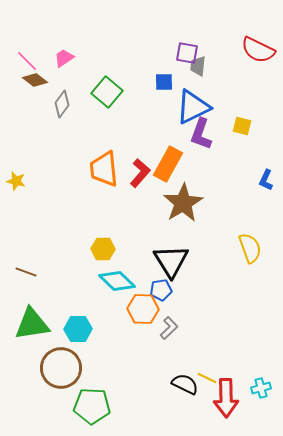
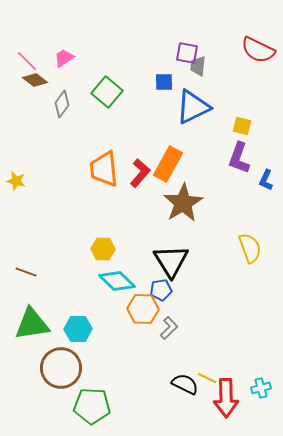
purple L-shape: moved 38 px right, 24 px down
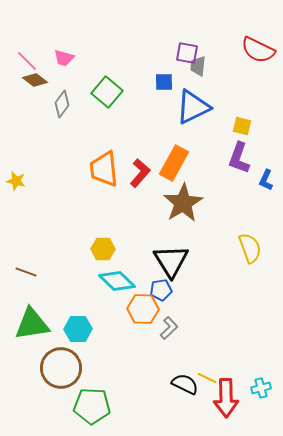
pink trapezoid: rotated 130 degrees counterclockwise
orange rectangle: moved 6 px right, 1 px up
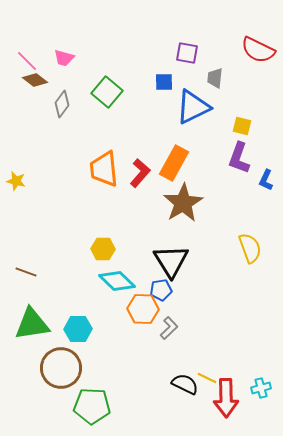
gray trapezoid: moved 17 px right, 12 px down
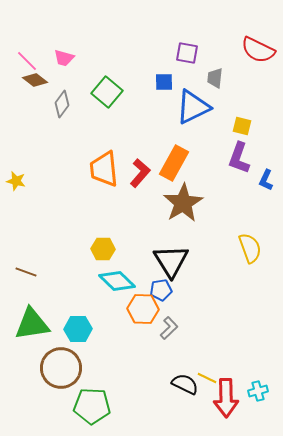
cyan cross: moved 3 px left, 3 px down
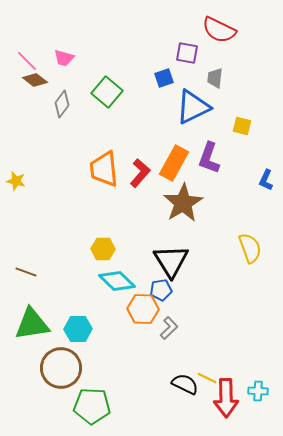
red semicircle: moved 39 px left, 20 px up
blue square: moved 4 px up; rotated 18 degrees counterclockwise
purple L-shape: moved 30 px left
cyan cross: rotated 18 degrees clockwise
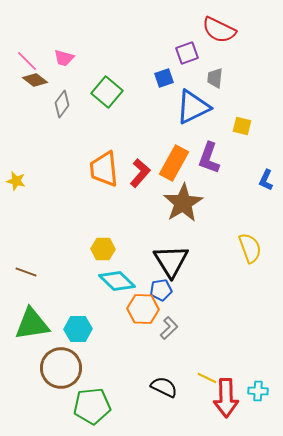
purple square: rotated 30 degrees counterclockwise
black semicircle: moved 21 px left, 3 px down
green pentagon: rotated 9 degrees counterclockwise
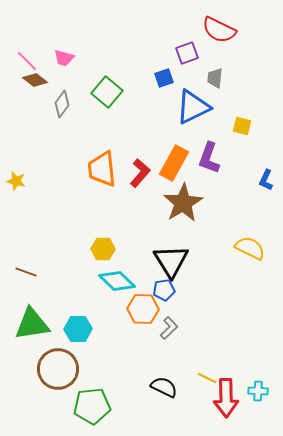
orange trapezoid: moved 2 px left
yellow semicircle: rotated 44 degrees counterclockwise
blue pentagon: moved 3 px right
brown circle: moved 3 px left, 1 px down
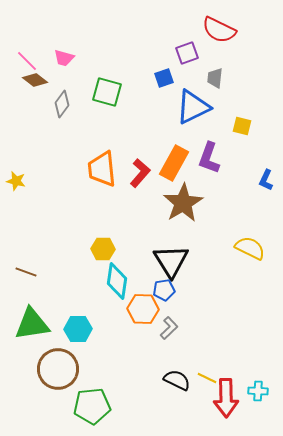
green square: rotated 24 degrees counterclockwise
cyan diamond: rotated 54 degrees clockwise
black semicircle: moved 13 px right, 7 px up
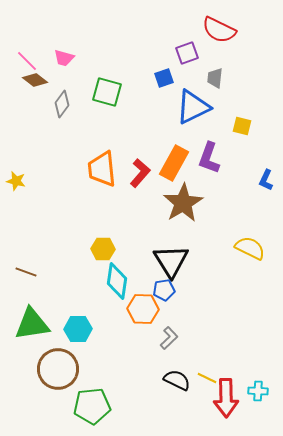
gray L-shape: moved 10 px down
